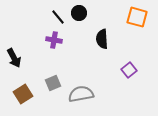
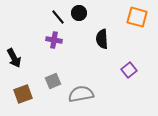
gray square: moved 2 px up
brown square: rotated 12 degrees clockwise
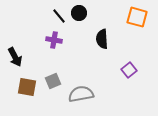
black line: moved 1 px right, 1 px up
black arrow: moved 1 px right, 1 px up
brown square: moved 4 px right, 7 px up; rotated 30 degrees clockwise
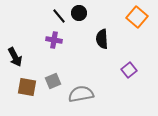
orange square: rotated 25 degrees clockwise
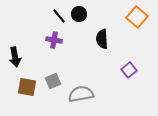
black circle: moved 1 px down
black arrow: rotated 18 degrees clockwise
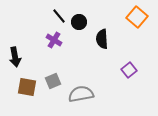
black circle: moved 8 px down
purple cross: rotated 21 degrees clockwise
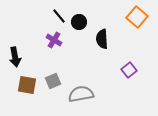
brown square: moved 2 px up
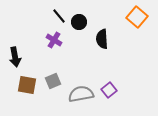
purple square: moved 20 px left, 20 px down
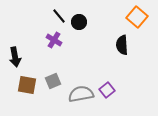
black semicircle: moved 20 px right, 6 px down
purple square: moved 2 px left
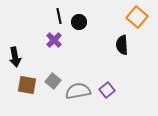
black line: rotated 28 degrees clockwise
purple cross: rotated 14 degrees clockwise
gray square: rotated 28 degrees counterclockwise
gray semicircle: moved 3 px left, 3 px up
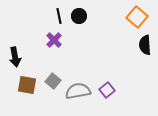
black circle: moved 6 px up
black semicircle: moved 23 px right
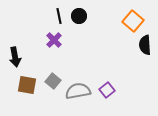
orange square: moved 4 px left, 4 px down
